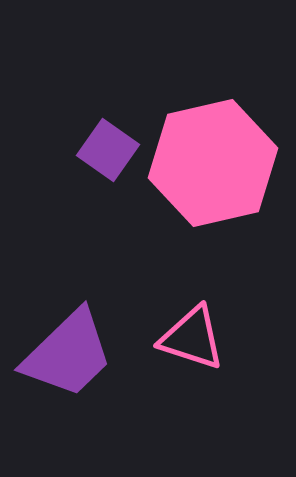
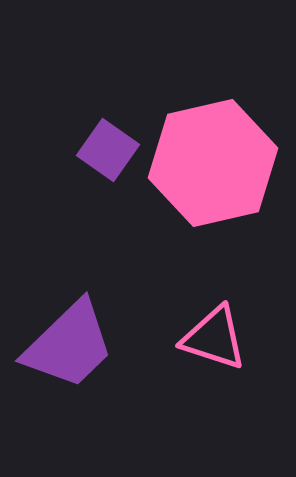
pink triangle: moved 22 px right
purple trapezoid: moved 1 px right, 9 px up
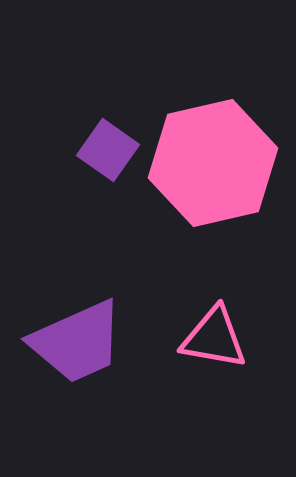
pink triangle: rotated 8 degrees counterclockwise
purple trapezoid: moved 8 px right, 3 px up; rotated 20 degrees clockwise
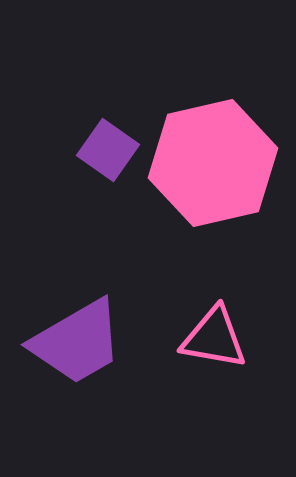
purple trapezoid: rotated 6 degrees counterclockwise
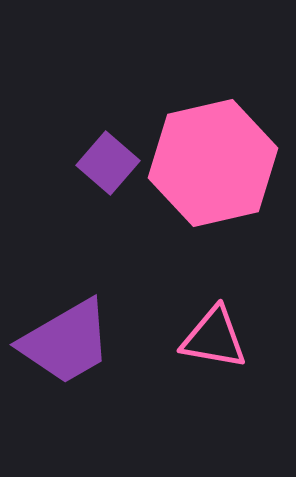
purple square: moved 13 px down; rotated 6 degrees clockwise
purple trapezoid: moved 11 px left
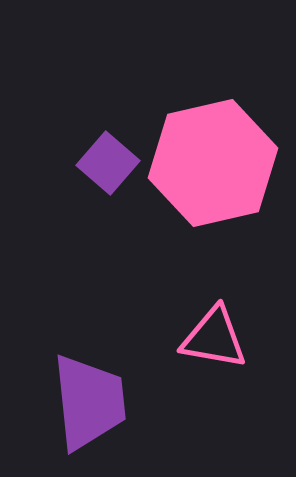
purple trapezoid: moved 23 px right, 60 px down; rotated 66 degrees counterclockwise
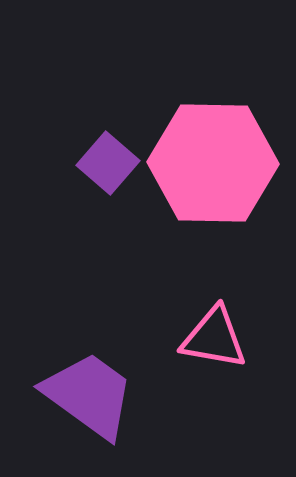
pink hexagon: rotated 14 degrees clockwise
purple trapezoid: moved 7 px up; rotated 48 degrees counterclockwise
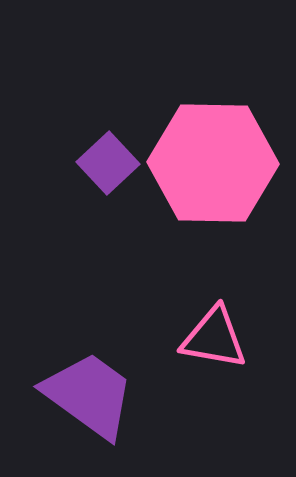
purple square: rotated 6 degrees clockwise
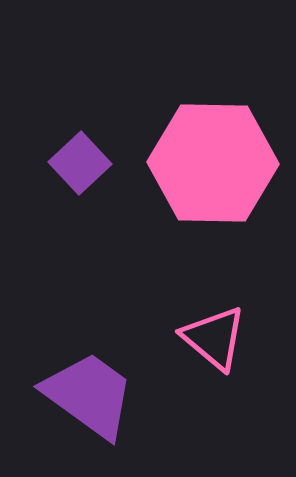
purple square: moved 28 px left
pink triangle: rotated 30 degrees clockwise
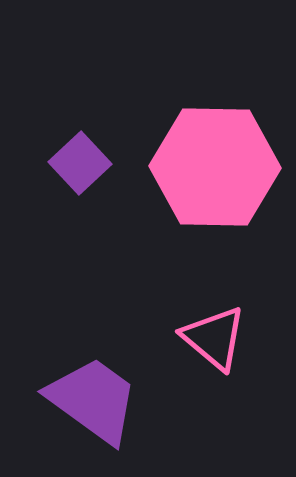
pink hexagon: moved 2 px right, 4 px down
purple trapezoid: moved 4 px right, 5 px down
